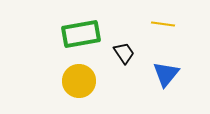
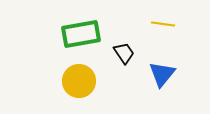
blue triangle: moved 4 px left
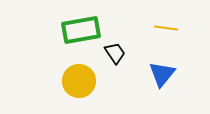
yellow line: moved 3 px right, 4 px down
green rectangle: moved 4 px up
black trapezoid: moved 9 px left
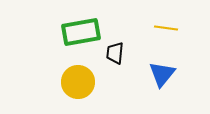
green rectangle: moved 2 px down
black trapezoid: rotated 140 degrees counterclockwise
yellow circle: moved 1 px left, 1 px down
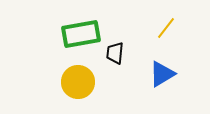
yellow line: rotated 60 degrees counterclockwise
green rectangle: moved 2 px down
blue triangle: rotated 20 degrees clockwise
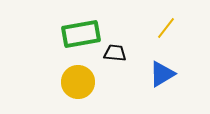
black trapezoid: rotated 90 degrees clockwise
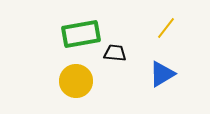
yellow circle: moved 2 px left, 1 px up
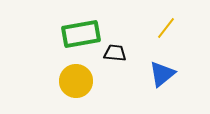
blue triangle: rotated 8 degrees counterclockwise
